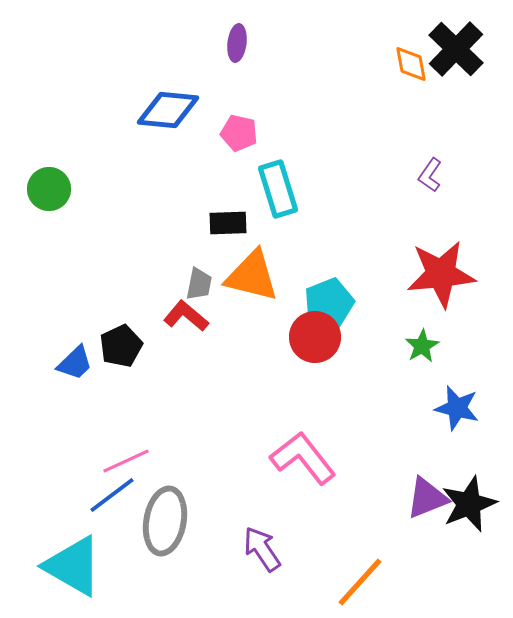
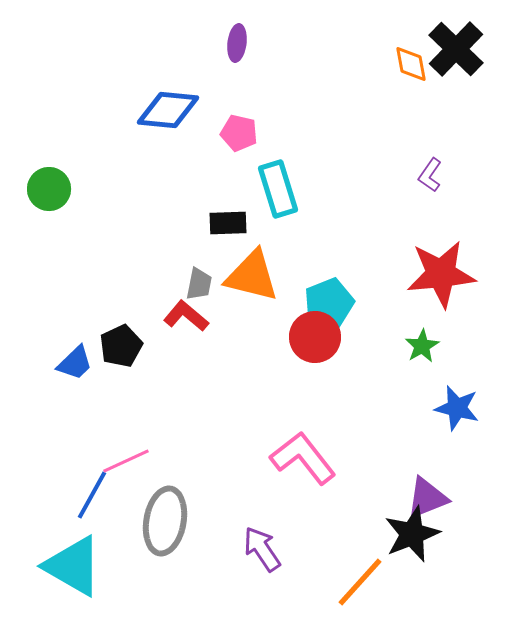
blue line: moved 20 px left; rotated 24 degrees counterclockwise
black star: moved 57 px left, 30 px down
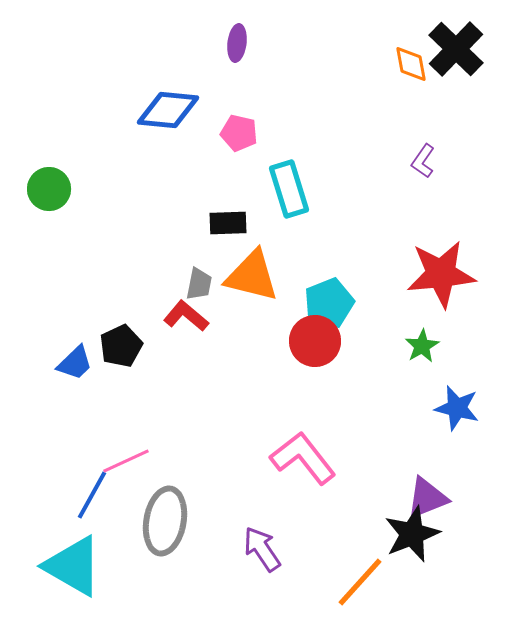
purple L-shape: moved 7 px left, 14 px up
cyan rectangle: moved 11 px right
red circle: moved 4 px down
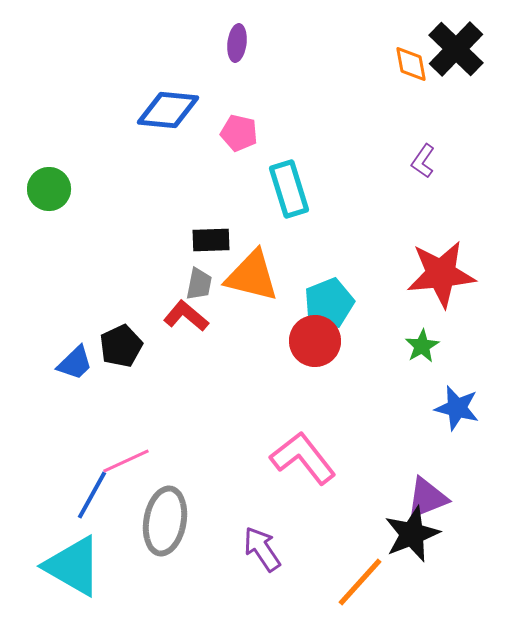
black rectangle: moved 17 px left, 17 px down
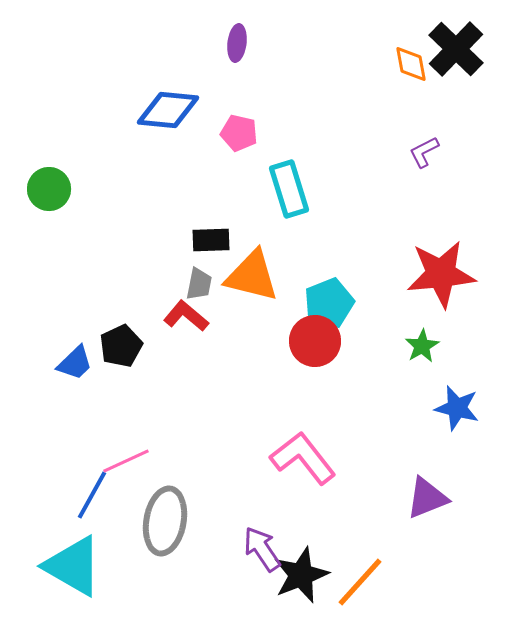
purple L-shape: moved 1 px right, 9 px up; rotated 28 degrees clockwise
black star: moved 111 px left, 41 px down
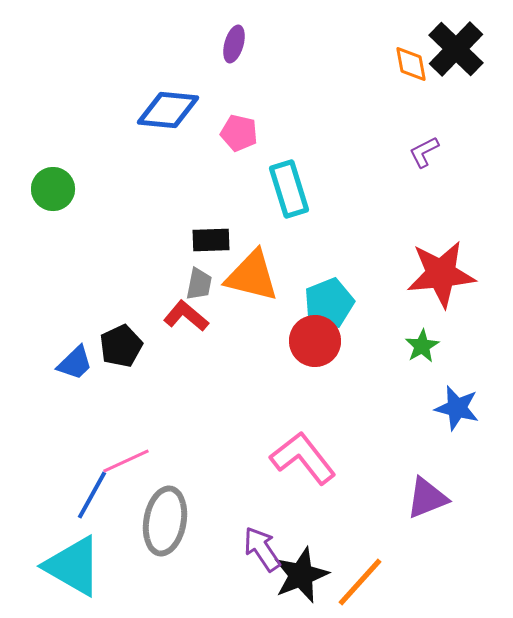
purple ellipse: moved 3 px left, 1 px down; rotated 9 degrees clockwise
green circle: moved 4 px right
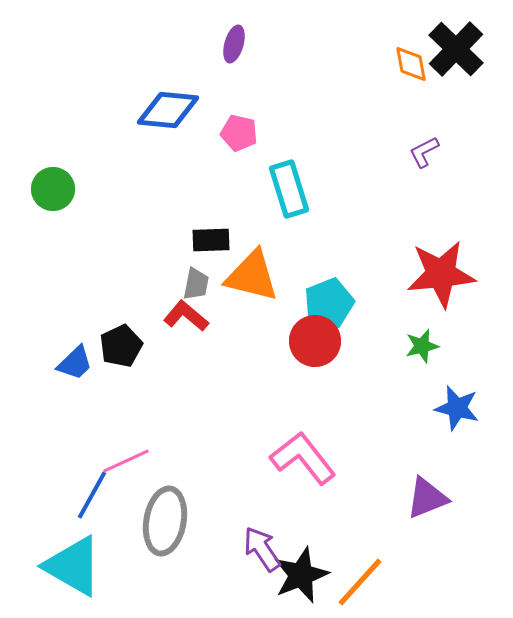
gray trapezoid: moved 3 px left
green star: rotated 16 degrees clockwise
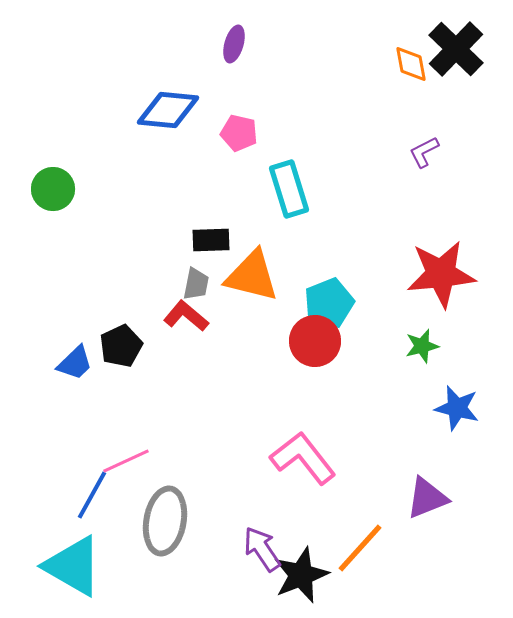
orange line: moved 34 px up
